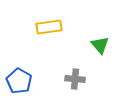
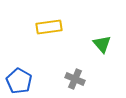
green triangle: moved 2 px right, 1 px up
gray cross: rotated 18 degrees clockwise
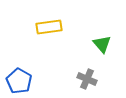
gray cross: moved 12 px right
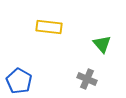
yellow rectangle: rotated 15 degrees clockwise
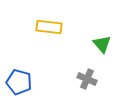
blue pentagon: moved 1 px down; rotated 15 degrees counterclockwise
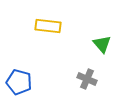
yellow rectangle: moved 1 px left, 1 px up
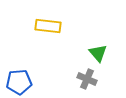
green triangle: moved 4 px left, 9 px down
blue pentagon: rotated 20 degrees counterclockwise
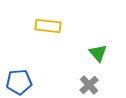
gray cross: moved 2 px right, 6 px down; rotated 24 degrees clockwise
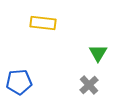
yellow rectangle: moved 5 px left, 3 px up
green triangle: rotated 12 degrees clockwise
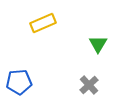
yellow rectangle: rotated 30 degrees counterclockwise
green triangle: moved 9 px up
